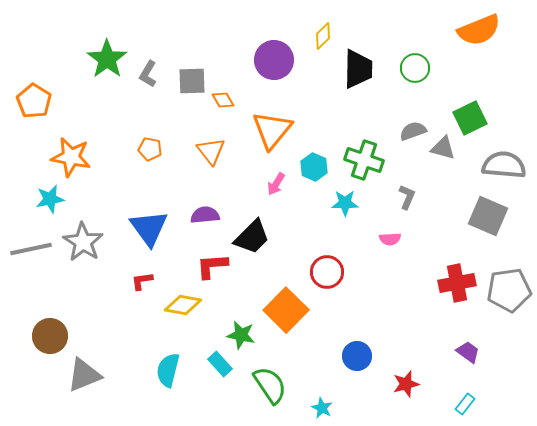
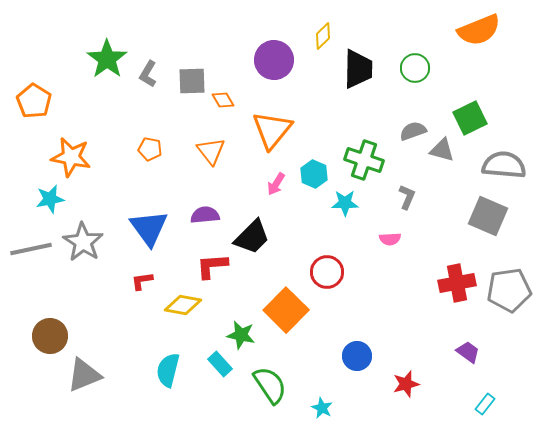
gray triangle at (443, 148): moved 1 px left, 2 px down
cyan hexagon at (314, 167): moved 7 px down
cyan rectangle at (465, 404): moved 20 px right
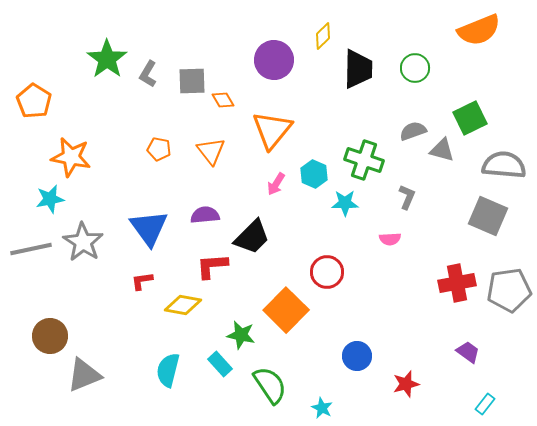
orange pentagon at (150, 149): moved 9 px right
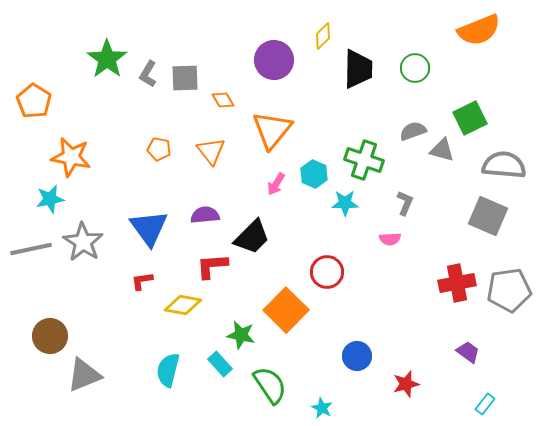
gray square at (192, 81): moved 7 px left, 3 px up
gray L-shape at (407, 197): moved 2 px left, 6 px down
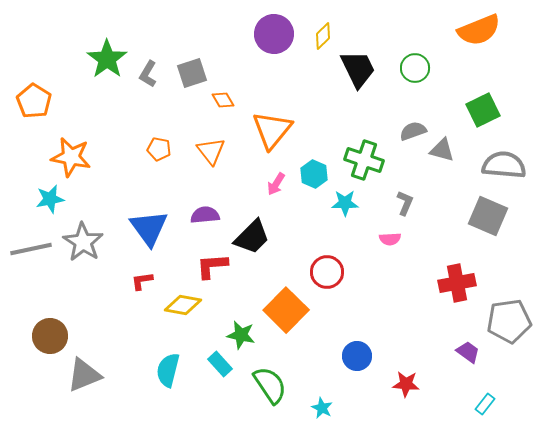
purple circle at (274, 60): moved 26 px up
black trapezoid at (358, 69): rotated 27 degrees counterclockwise
gray square at (185, 78): moved 7 px right, 5 px up; rotated 16 degrees counterclockwise
green square at (470, 118): moved 13 px right, 8 px up
gray pentagon at (509, 290): moved 31 px down
red star at (406, 384): rotated 20 degrees clockwise
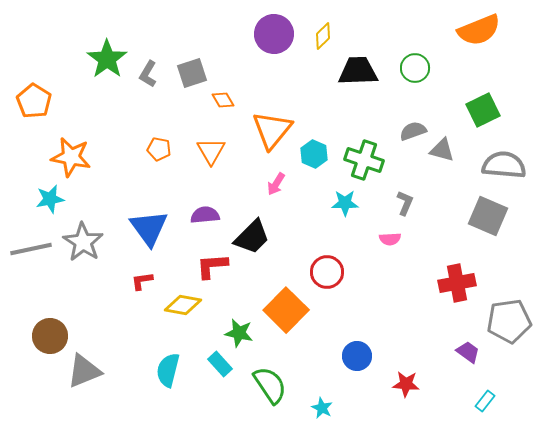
black trapezoid at (358, 69): moved 2 px down; rotated 66 degrees counterclockwise
orange triangle at (211, 151): rotated 8 degrees clockwise
cyan hexagon at (314, 174): moved 20 px up
green star at (241, 335): moved 2 px left, 2 px up
gray triangle at (84, 375): moved 4 px up
cyan rectangle at (485, 404): moved 3 px up
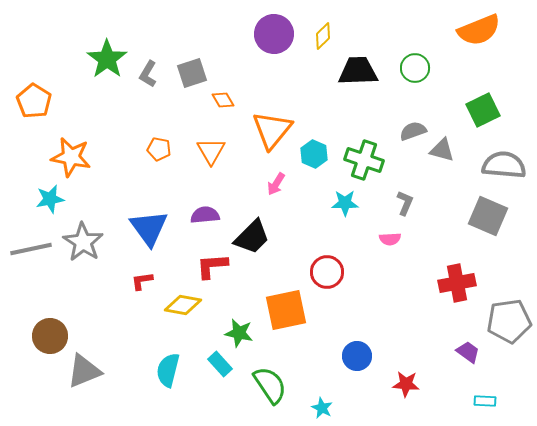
orange square at (286, 310): rotated 33 degrees clockwise
cyan rectangle at (485, 401): rotated 55 degrees clockwise
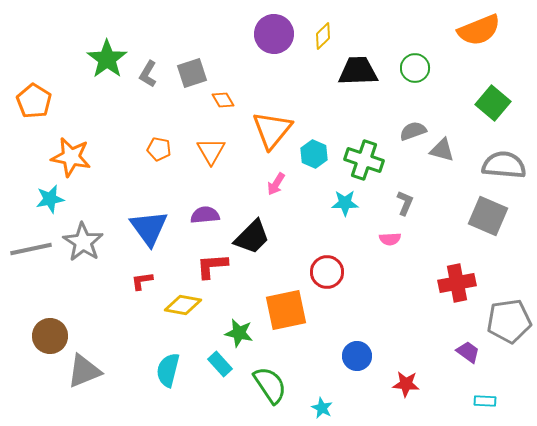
green square at (483, 110): moved 10 px right, 7 px up; rotated 24 degrees counterclockwise
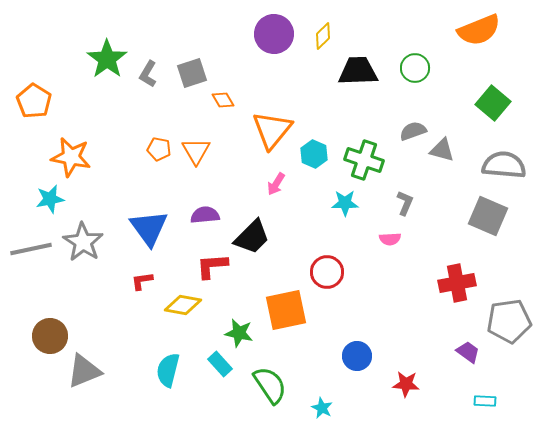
orange triangle at (211, 151): moved 15 px left
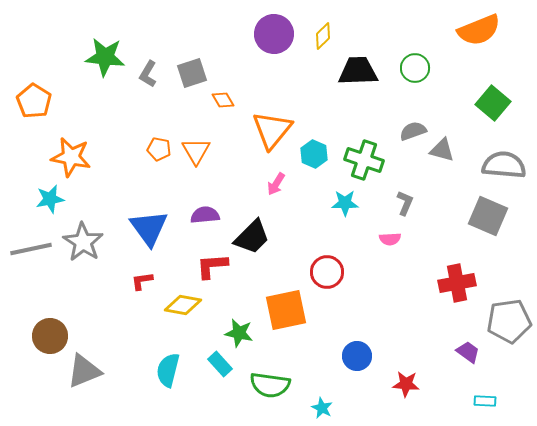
green star at (107, 59): moved 2 px left, 2 px up; rotated 30 degrees counterclockwise
green semicircle at (270, 385): rotated 132 degrees clockwise
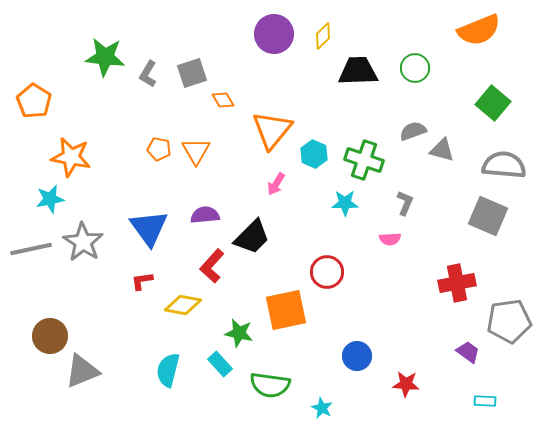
red L-shape at (212, 266): rotated 44 degrees counterclockwise
gray triangle at (84, 371): moved 2 px left
